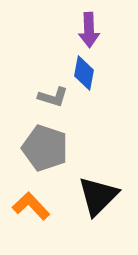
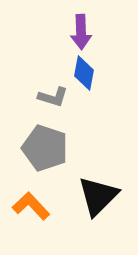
purple arrow: moved 8 px left, 2 px down
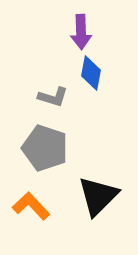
blue diamond: moved 7 px right
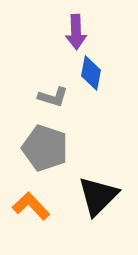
purple arrow: moved 5 px left
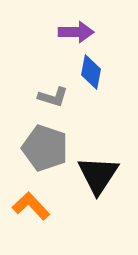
purple arrow: rotated 88 degrees counterclockwise
blue diamond: moved 1 px up
black triangle: moved 21 px up; rotated 12 degrees counterclockwise
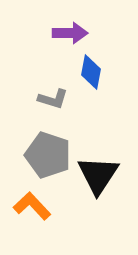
purple arrow: moved 6 px left, 1 px down
gray L-shape: moved 2 px down
gray pentagon: moved 3 px right, 7 px down
orange L-shape: moved 1 px right
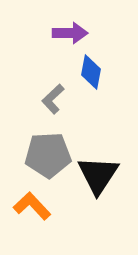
gray L-shape: rotated 120 degrees clockwise
gray pentagon: rotated 21 degrees counterclockwise
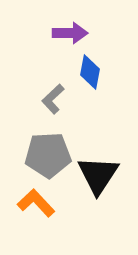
blue diamond: moved 1 px left
orange L-shape: moved 4 px right, 3 px up
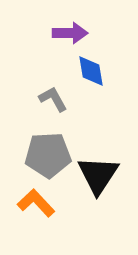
blue diamond: moved 1 px right, 1 px up; rotated 20 degrees counterclockwise
gray L-shape: rotated 104 degrees clockwise
